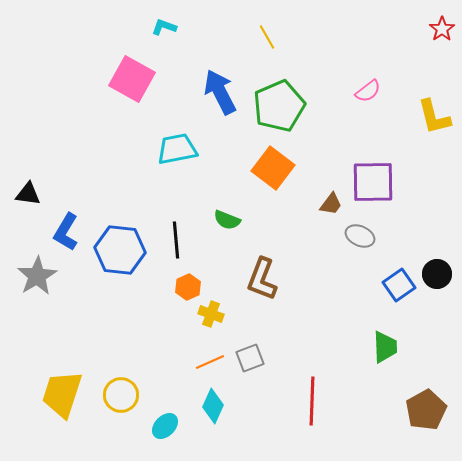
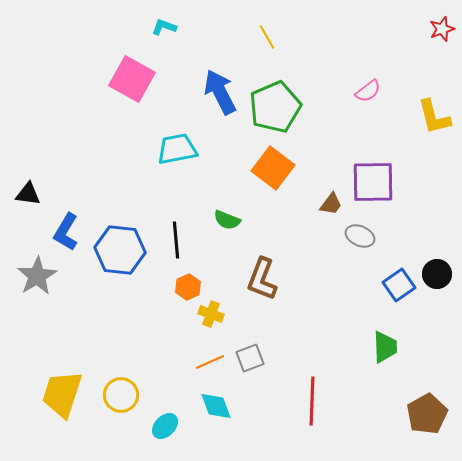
red star: rotated 15 degrees clockwise
green pentagon: moved 4 px left, 1 px down
cyan diamond: moved 3 px right; rotated 44 degrees counterclockwise
brown pentagon: moved 1 px right, 4 px down
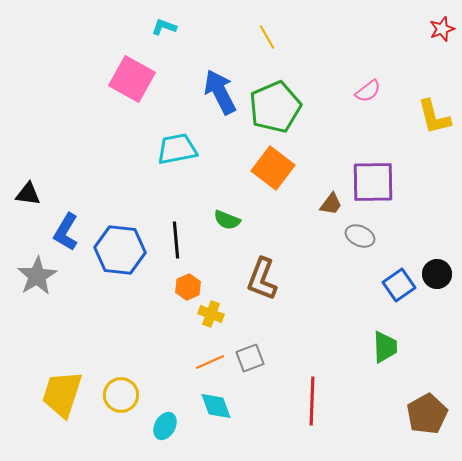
cyan ellipse: rotated 16 degrees counterclockwise
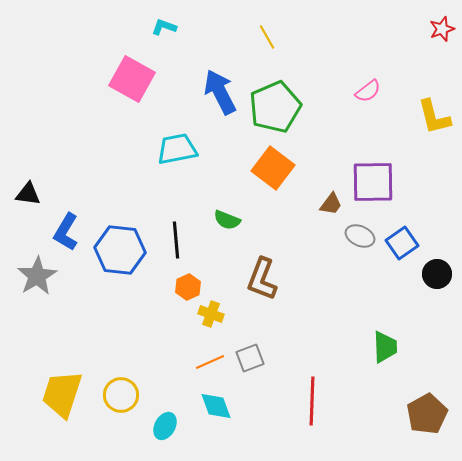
blue square: moved 3 px right, 42 px up
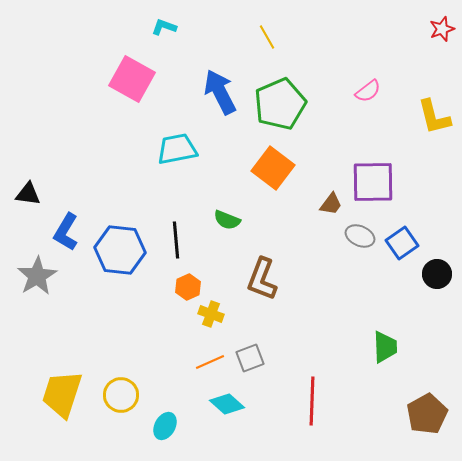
green pentagon: moved 5 px right, 3 px up
cyan diamond: moved 11 px right, 2 px up; rotated 28 degrees counterclockwise
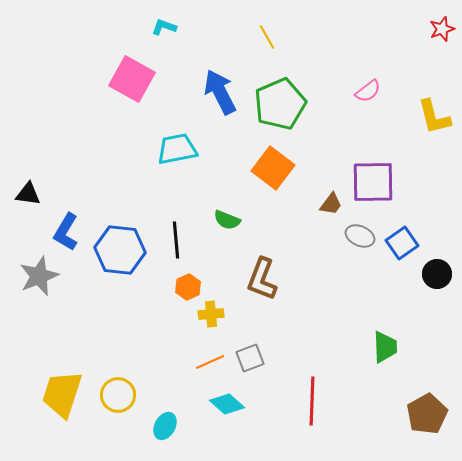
gray star: moved 2 px right; rotated 9 degrees clockwise
yellow cross: rotated 25 degrees counterclockwise
yellow circle: moved 3 px left
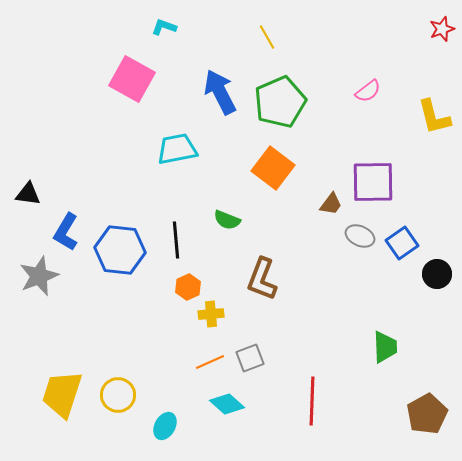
green pentagon: moved 2 px up
